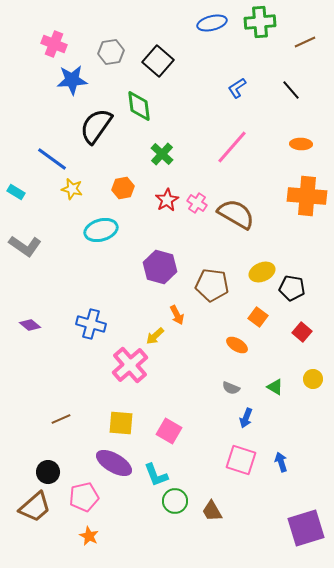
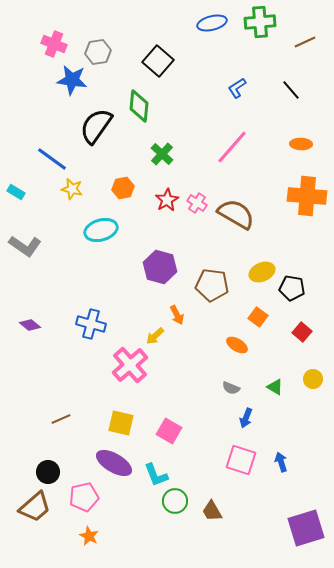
gray hexagon at (111, 52): moved 13 px left
blue star at (72, 80): rotated 12 degrees clockwise
green diamond at (139, 106): rotated 12 degrees clockwise
yellow square at (121, 423): rotated 8 degrees clockwise
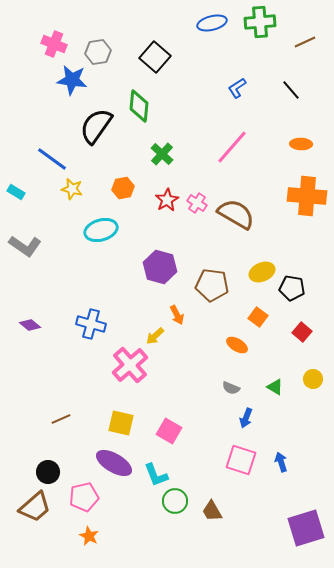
black square at (158, 61): moved 3 px left, 4 px up
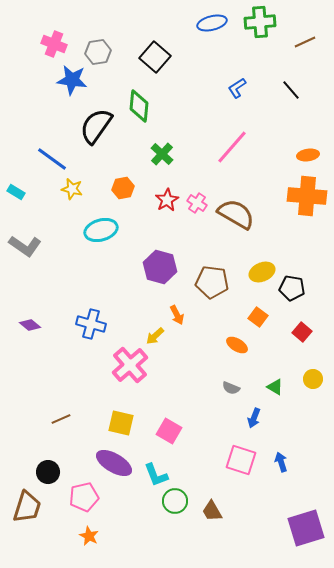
orange ellipse at (301, 144): moved 7 px right, 11 px down; rotated 10 degrees counterclockwise
brown pentagon at (212, 285): moved 3 px up
blue arrow at (246, 418): moved 8 px right
brown trapezoid at (35, 507): moved 8 px left; rotated 32 degrees counterclockwise
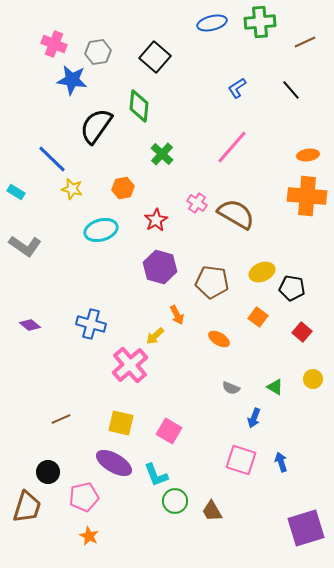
blue line at (52, 159): rotated 8 degrees clockwise
red star at (167, 200): moved 11 px left, 20 px down
orange ellipse at (237, 345): moved 18 px left, 6 px up
